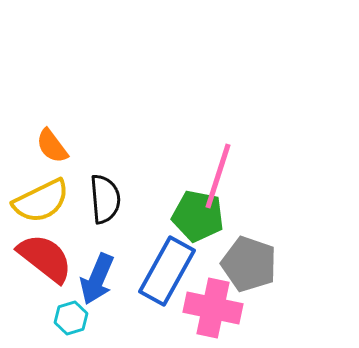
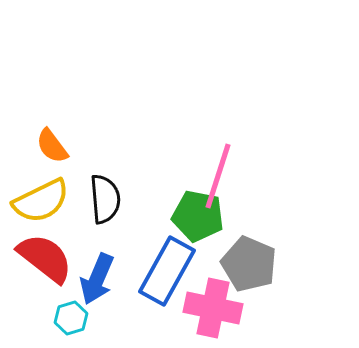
gray pentagon: rotated 4 degrees clockwise
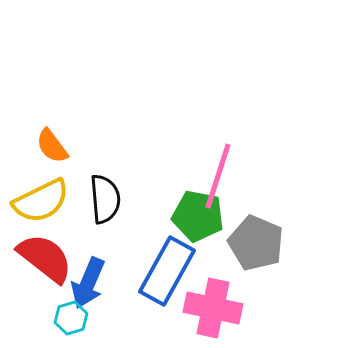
gray pentagon: moved 7 px right, 21 px up
blue arrow: moved 9 px left, 4 px down
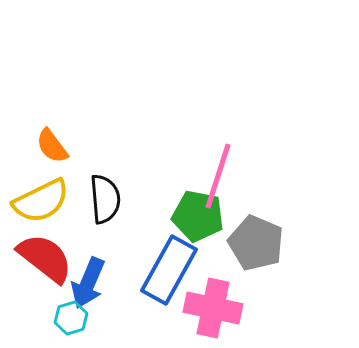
blue rectangle: moved 2 px right, 1 px up
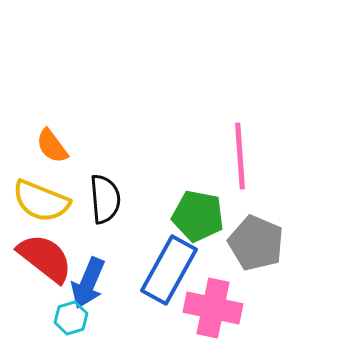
pink line: moved 22 px right, 20 px up; rotated 22 degrees counterclockwise
yellow semicircle: rotated 48 degrees clockwise
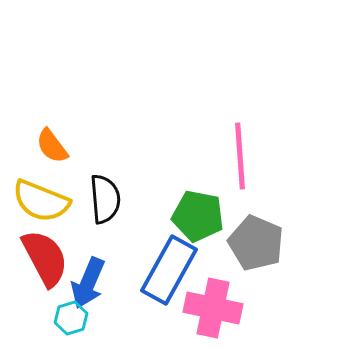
red semicircle: rotated 24 degrees clockwise
